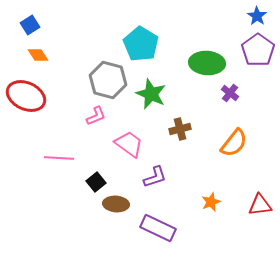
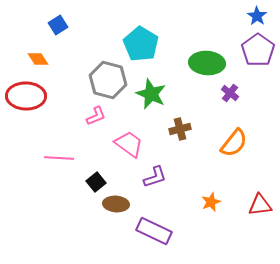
blue square: moved 28 px right
orange diamond: moved 4 px down
red ellipse: rotated 24 degrees counterclockwise
purple rectangle: moved 4 px left, 3 px down
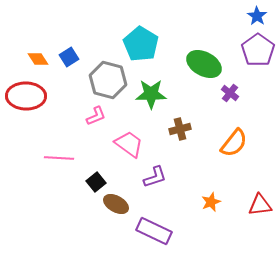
blue square: moved 11 px right, 32 px down
green ellipse: moved 3 px left, 1 px down; rotated 24 degrees clockwise
green star: rotated 24 degrees counterclockwise
brown ellipse: rotated 25 degrees clockwise
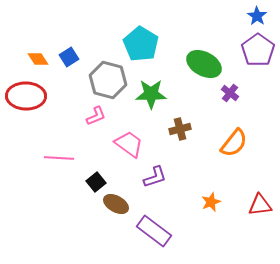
purple rectangle: rotated 12 degrees clockwise
